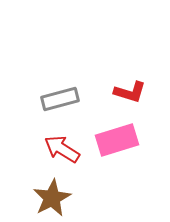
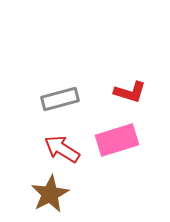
brown star: moved 2 px left, 4 px up
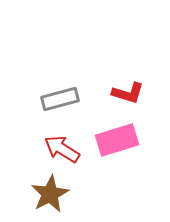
red L-shape: moved 2 px left, 1 px down
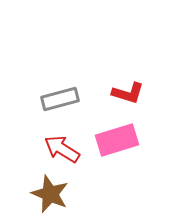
brown star: rotated 21 degrees counterclockwise
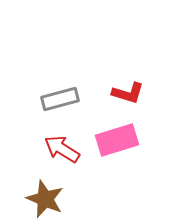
brown star: moved 5 px left, 5 px down
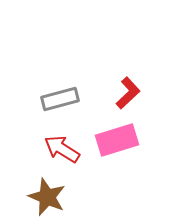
red L-shape: rotated 60 degrees counterclockwise
brown star: moved 2 px right, 2 px up
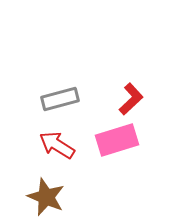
red L-shape: moved 3 px right, 6 px down
red arrow: moved 5 px left, 4 px up
brown star: moved 1 px left
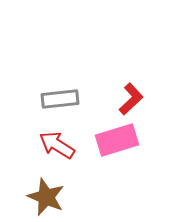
gray rectangle: rotated 9 degrees clockwise
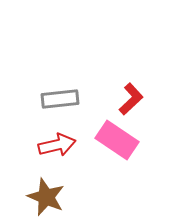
pink rectangle: rotated 51 degrees clockwise
red arrow: rotated 135 degrees clockwise
